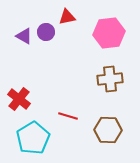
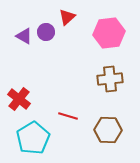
red triangle: rotated 30 degrees counterclockwise
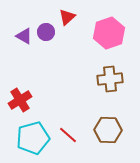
pink hexagon: rotated 12 degrees counterclockwise
red cross: moved 1 px right, 1 px down; rotated 20 degrees clockwise
red line: moved 19 px down; rotated 24 degrees clockwise
cyan pentagon: rotated 16 degrees clockwise
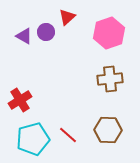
cyan pentagon: moved 1 px down
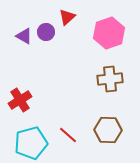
cyan pentagon: moved 2 px left, 4 px down
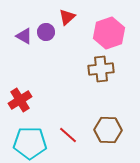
brown cross: moved 9 px left, 10 px up
cyan pentagon: moved 1 px left; rotated 16 degrees clockwise
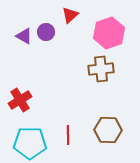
red triangle: moved 3 px right, 2 px up
red line: rotated 48 degrees clockwise
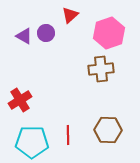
purple circle: moved 1 px down
cyan pentagon: moved 2 px right, 1 px up
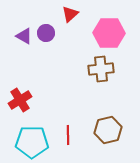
red triangle: moved 1 px up
pink hexagon: rotated 20 degrees clockwise
brown hexagon: rotated 16 degrees counterclockwise
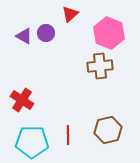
pink hexagon: rotated 20 degrees clockwise
brown cross: moved 1 px left, 3 px up
red cross: moved 2 px right; rotated 25 degrees counterclockwise
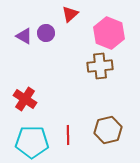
red cross: moved 3 px right, 1 px up
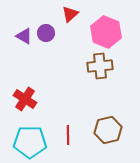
pink hexagon: moved 3 px left, 1 px up
cyan pentagon: moved 2 px left
